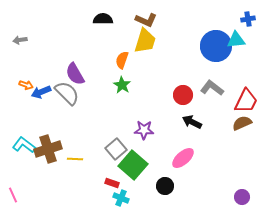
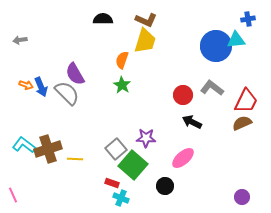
blue arrow: moved 5 px up; rotated 90 degrees counterclockwise
purple star: moved 2 px right, 8 px down
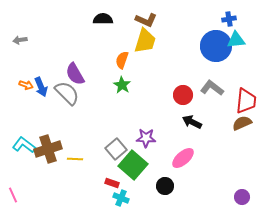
blue cross: moved 19 px left
red trapezoid: rotated 20 degrees counterclockwise
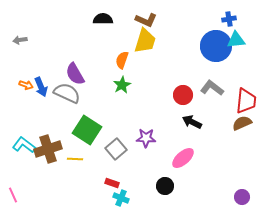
green star: rotated 12 degrees clockwise
gray semicircle: rotated 20 degrees counterclockwise
green square: moved 46 px left, 35 px up; rotated 8 degrees counterclockwise
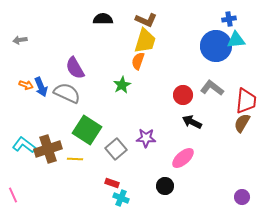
orange semicircle: moved 16 px right, 1 px down
purple semicircle: moved 6 px up
brown semicircle: rotated 36 degrees counterclockwise
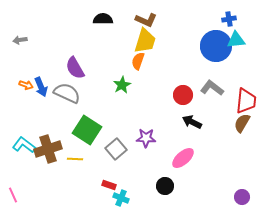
red rectangle: moved 3 px left, 2 px down
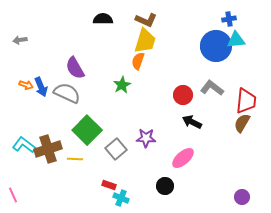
green square: rotated 12 degrees clockwise
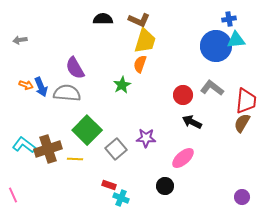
brown L-shape: moved 7 px left
orange semicircle: moved 2 px right, 3 px down
gray semicircle: rotated 20 degrees counterclockwise
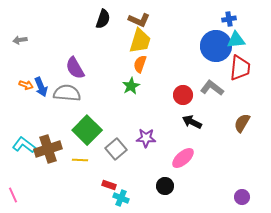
black semicircle: rotated 108 degrees clockwise
yellow trapezoid: moved 5 px left
green star: moved 9 px right, 1 px down
red trapezoid: moved 6 px left, 33 px up
yellow line: moved 5 px right, 1 px down
